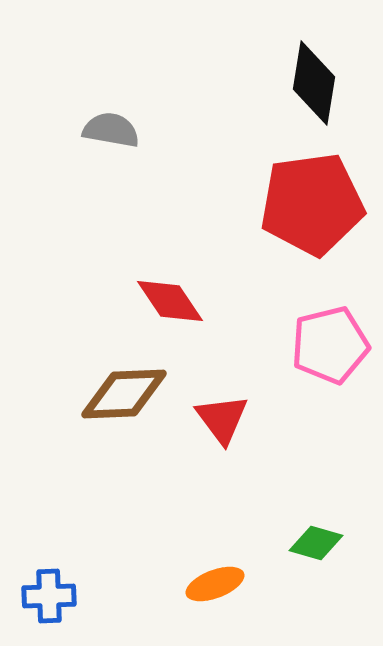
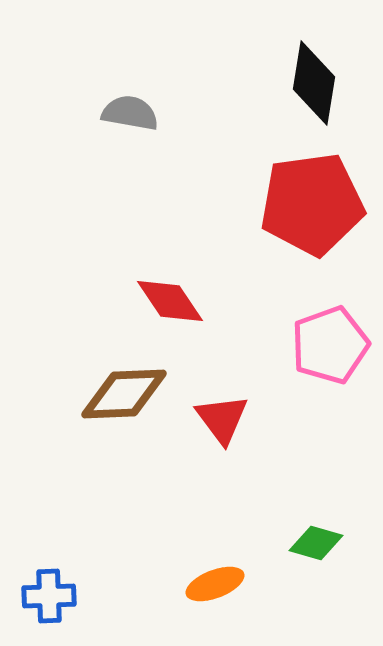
gray semicircle: moved 19 px right, 17 px up
pink pentagon: rotated 6 degrees counterclockwise
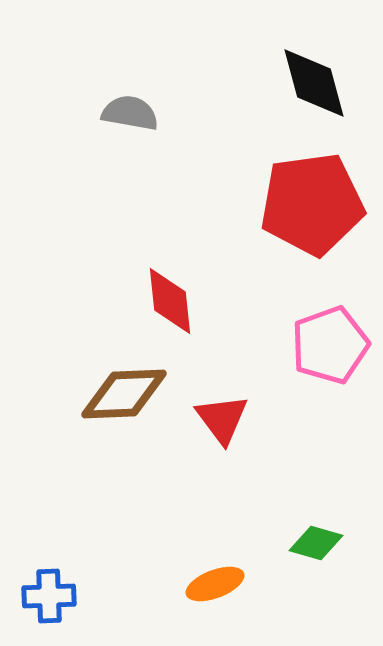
black diamond: rotated 24 degrees counterclockwise
red diamond: rotated 28 degrees clockwise
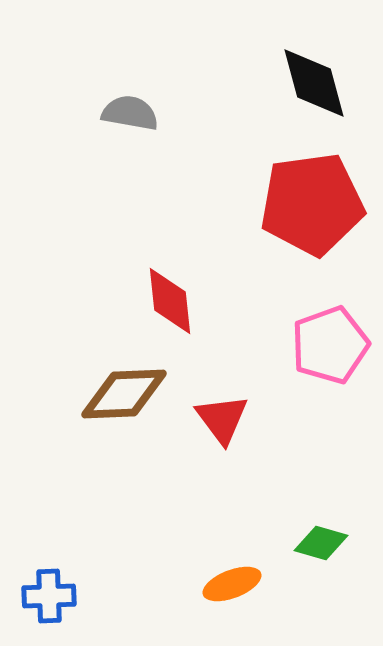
green diamond: moved 5 px right
orange ellipse: moved 17 px right
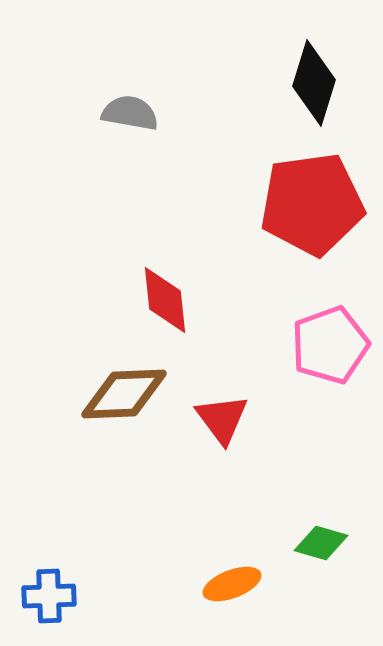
black diamond: rotated 32 degrees clockwise
red diamond: moved 5 px left, 1 px up
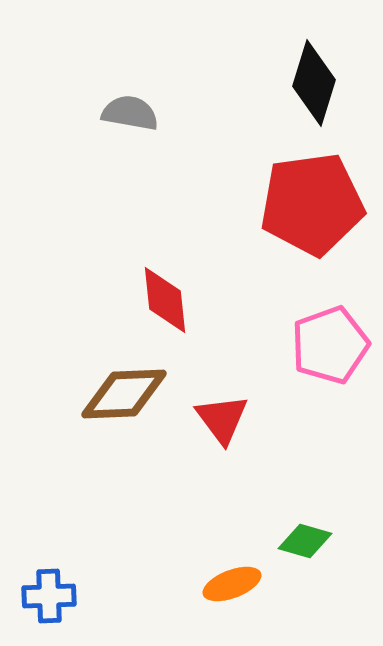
green diamond: moved 16 px left, 2 px up
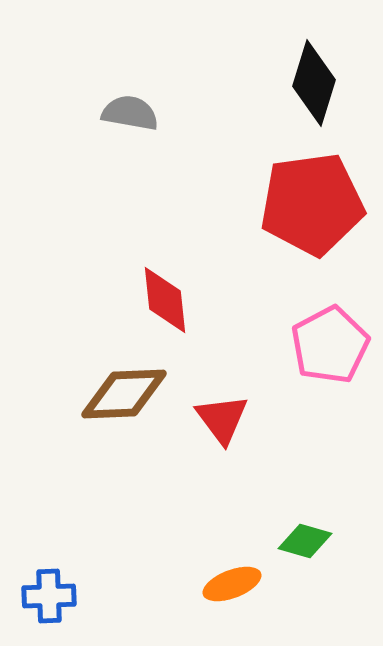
pink pentagon: rotated 8 degrees counterclockwise
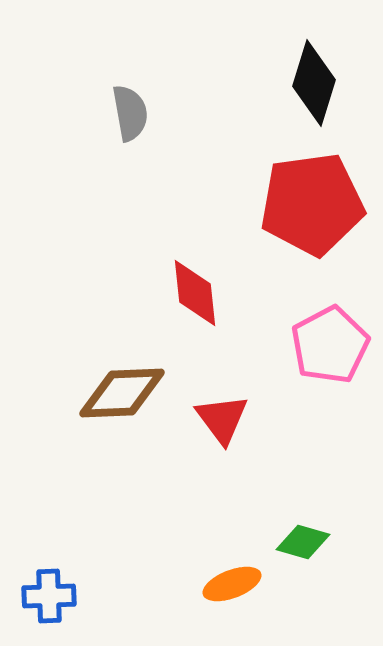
gray semicircle: rotated 70 degrees clockwise
red diamond: moved 30 px right, 7 px up
brown diamond: moved 2 px left, 1 px up
green diamond: moved 2 px left, 1 px down
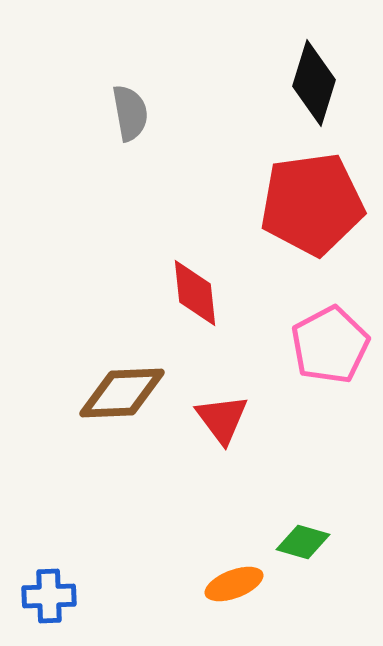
orange ellipse: moved 2 px right
